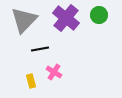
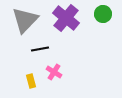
green circle: moved 4 px right, 1 px up
gray triangle: moved 1 px right
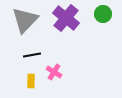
black line: moved 8 px left, 6 px down
yellow rectangle: rotated 16 degrees clockwise
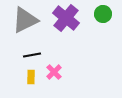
gray triangle: rotated 20 degrees clockwise
pink cross: rotated 14 degrees clockwise
yellow rectangle: moved 4 px up
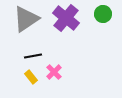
gray triangle: moved 1 px right, 1 px up; rotated 8 degrees counterclockwise
black line: moved 1 px right, 1 px down
yellow rectangle: rotated 40 degrees counterclockwise
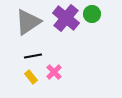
green circle: moved 11 px left
gray triangle: moved 2 px right, 3 px down
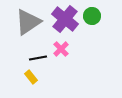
green circle: moved 2 px down
purple cross: moved 1 px left, 1 px down
black line: moved 5 px right, 2 px down
pink cross: moved 7 px right, 23 px up
